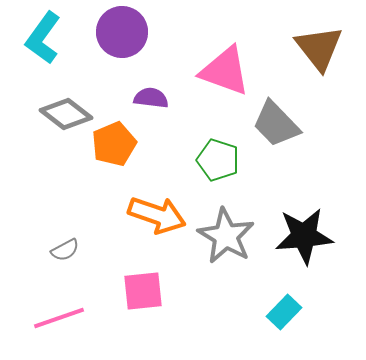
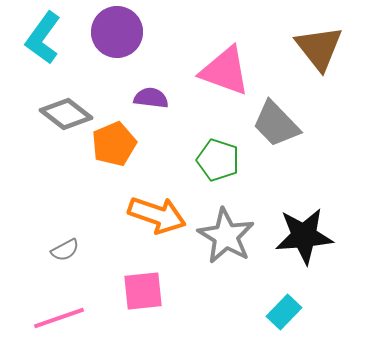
purple circle: moved 5 px left
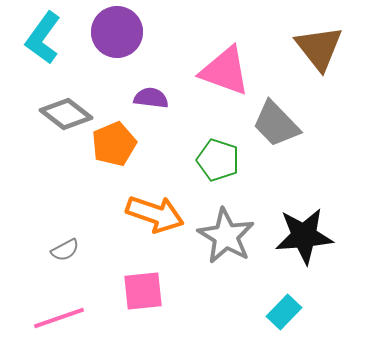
orange arrow: moved 2 px left, 1 px up
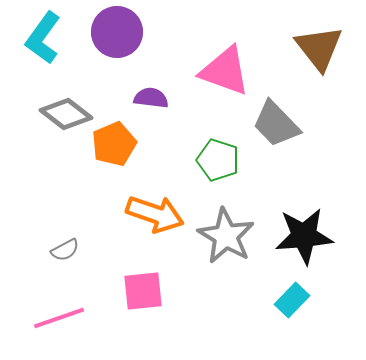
cyan rectangle: moved 8 px right, 12 px up
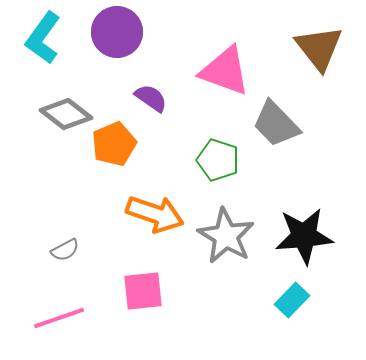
purple semicircle: rotated 28 degrees clockwise
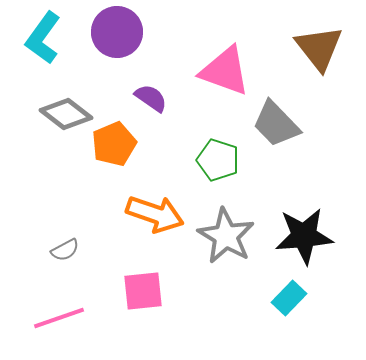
cyan rectangle: moved 3 px left, 2 px up
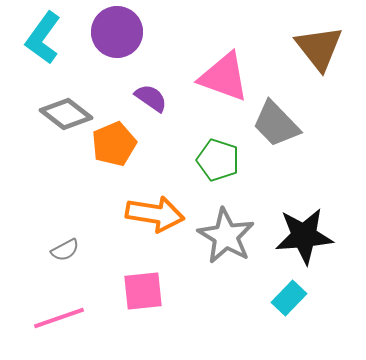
pink triangle: moved 1 px left, 6 px down
orange arrow: rotated 10 degrees counterclockwise
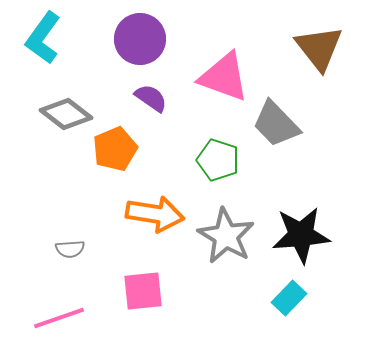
purple circle: moved 23 px right, 7 px down
orange pentagon: moved 1 px right, 5 px down
black star: moved 3 px left, 1 px up
gray semicircle: moved 5 px right, 1 px up; rotated 24 degrees clockwise
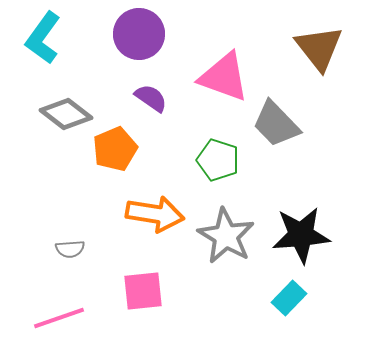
purple circle: moved 1 px left, 5 px up
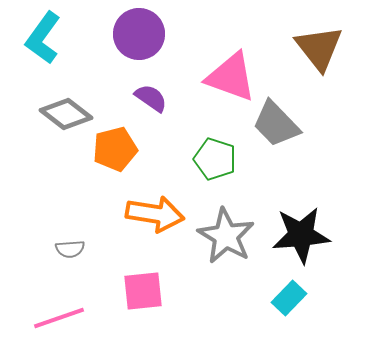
pink triangle: moved 7 px right
orange pentagon: rotated 9 degrees clockwise
green pentagon: moved 3 px left, 1 px up
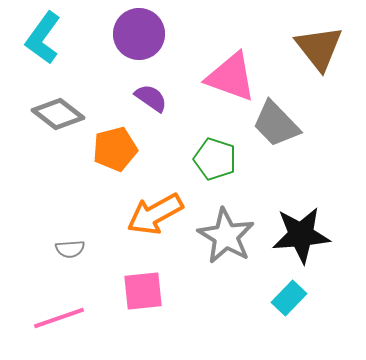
gray diamond: moved 8 px left
orange arrow: rotated 142 degrees clockwise
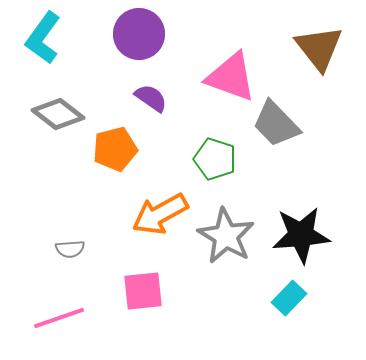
orange arrow: moved 5 px right
